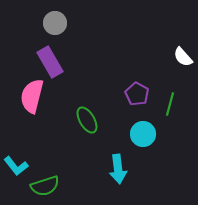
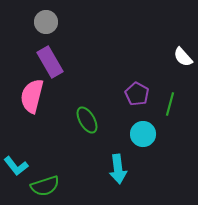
gray circle: moved 9 px left, 1 px up
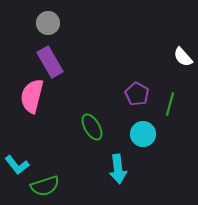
gray circle: moved 2 px right, 1 px down
green ellipse: moved 5 px right, 7 px down
cyan L-shape: moved 1 px right, 1 px up
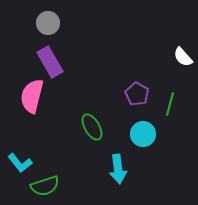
cyan L-shape: moved 3 px right, 2 px up
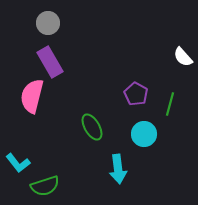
purple pentagon: moved 1 px left
cyan circle: moved 1 px right
cyan L-shape: moved 2 px left
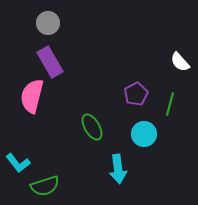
white semicircle: moved 3 px left, 5 px down
purple pentagon: rotated 15 degrees clockwise
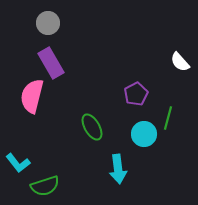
purple rectangle: moved 1 px right, 1 px down
green line: moved 2 px left, 14 px down
